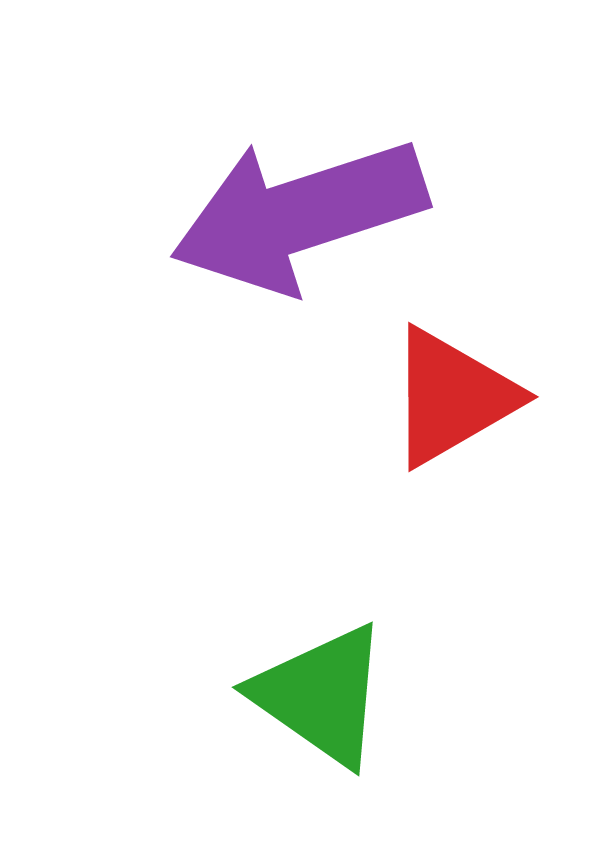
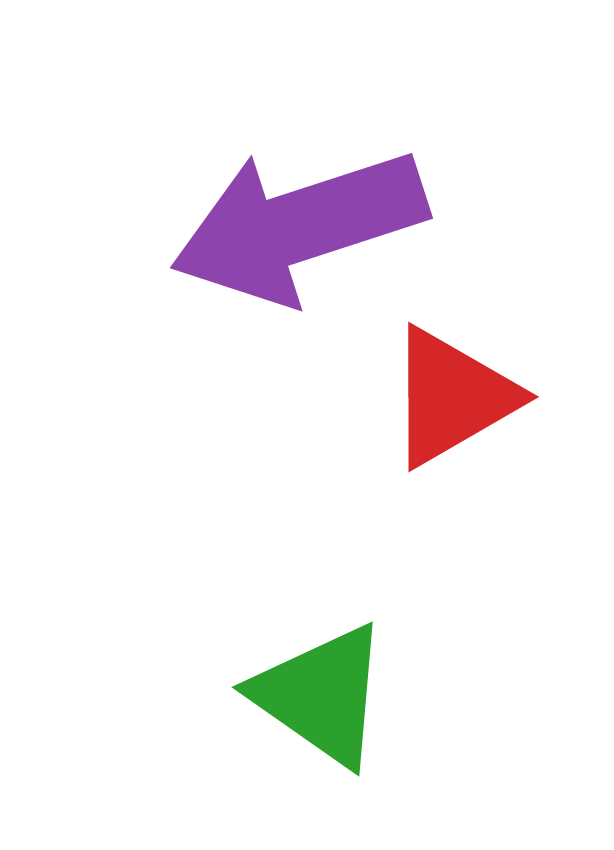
purple arrow: moved 11 px down
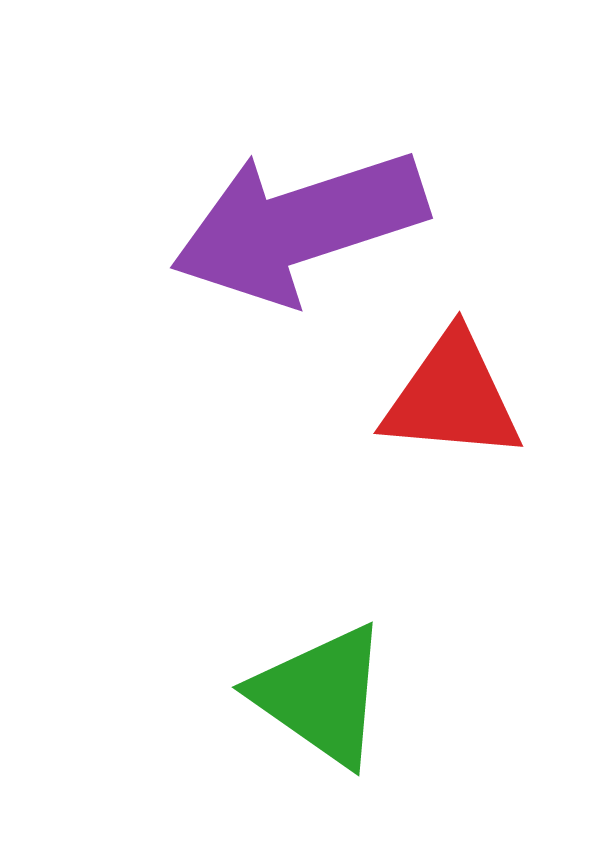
red triangle: rotated 35 degrees clockwise
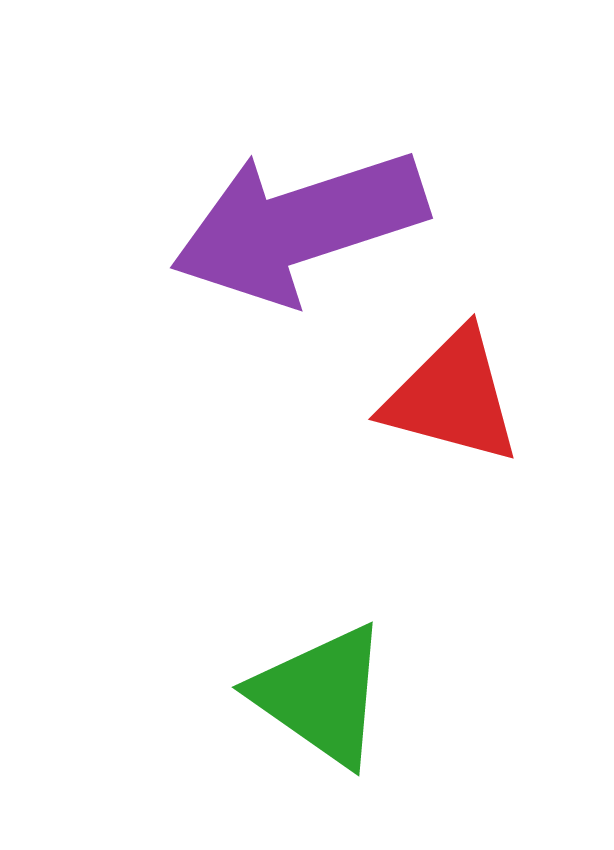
red triangle: rotated 10 degrees clockwise
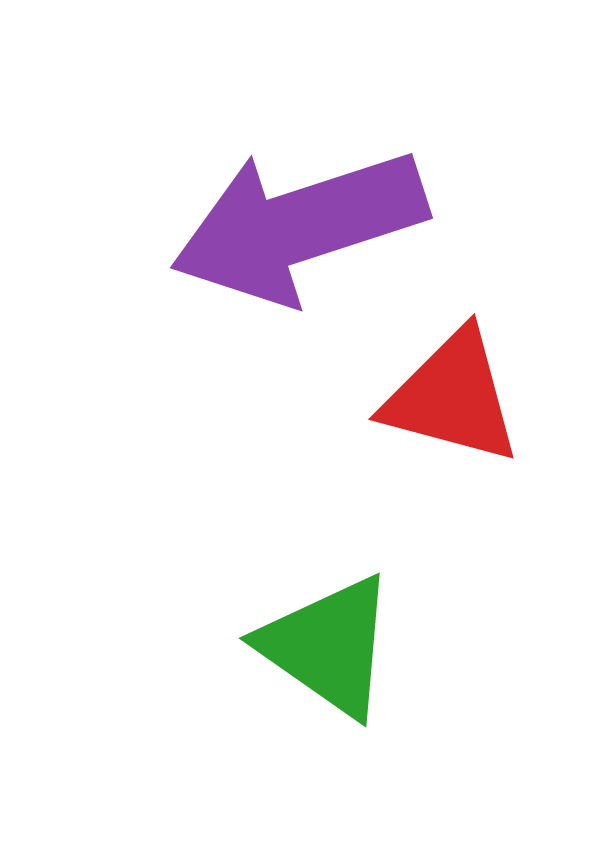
green triangle: moved 7 px right, 49 px up
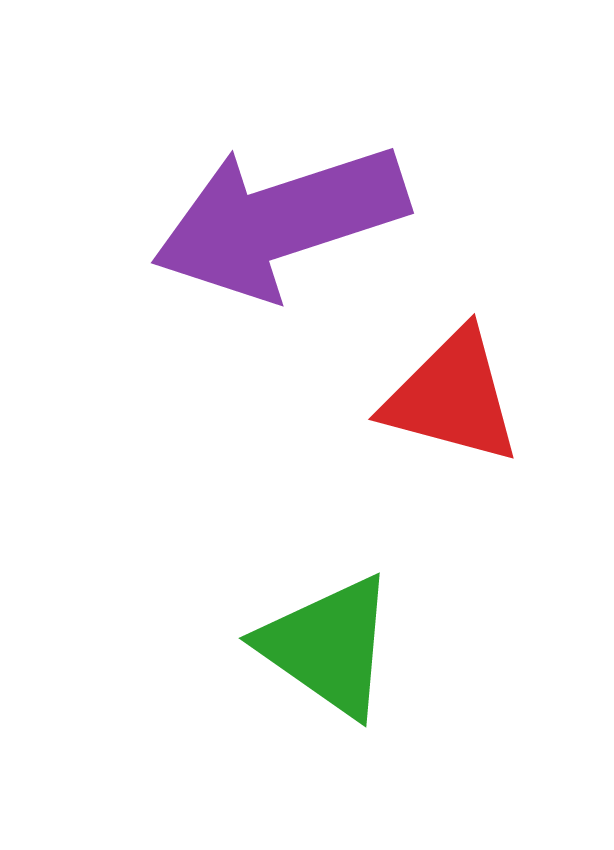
purple arrow: moved 19 px left, 5 px up
